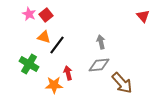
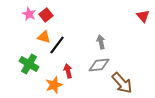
red arrow: moved 2 px up
orange star: rotated 18 degrees counterclockwise
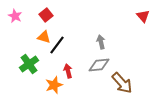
pink star: moved 14 px left, 2 px down
green cross: rotated 24 degrees clockwise
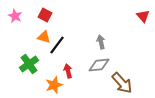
red square: moved 1 px left; rotated 24 degrees counterclockwise
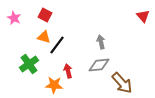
pink star: moved 1 px left, 2 px down
orange star: rotated 24 degrees clockwise
